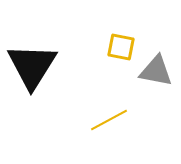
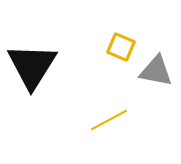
yellow square: rotated 12 degrees clockwise
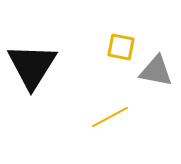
yellow square: rotated 12 degrees counterclockwise
yellow line: moved 1 px right, 3 px up
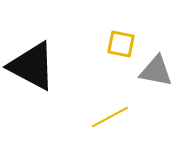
yellow square: moved 3 px up
black triangle: rotated 34 degrees counterclockwise
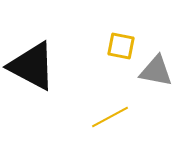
yellow square: moved 2 px down
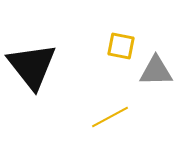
black triangle: rotated 24 degrees clockwise
gray triangle: rotated 12 degrees counterclockwise
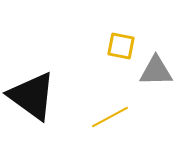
black triangle: moved 30 px down; rotated 16 degrees counterclockwise
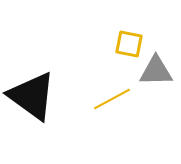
yellow square: moved 8 px right, 2 px up
yellow line: moved 2 px right, 18 px up
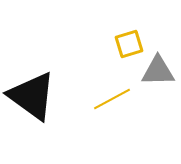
yellow square: rotated 28 degrees counterclockwise
gray triangle: moved 2 px right
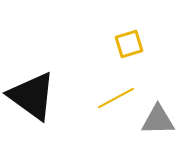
gray triangle: moved 49 px down
yellow line: moved 4 px right, 1 px up
